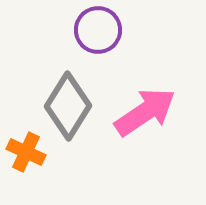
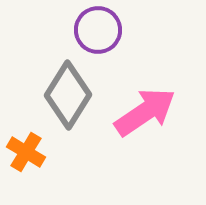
gray diamond: moved 11 px up
orange cross: rotated 6 degrees clockwise
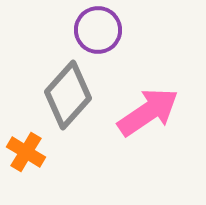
gray diamond: rotated 10 degrees clockwise
pink arrow: moved 3 px right
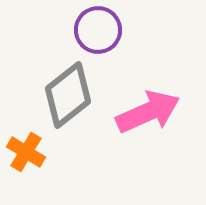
gray diamond: rotated 10 degrees clockwise
pink arrow: rotated 10 degrees clockwise
